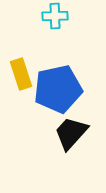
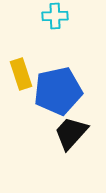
blue pentagon: moved 2 px down
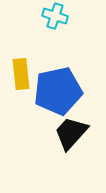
cyan cross: rotated 20 degrees clockwise
yellow rectangle: rotated 12 degrees clockwise
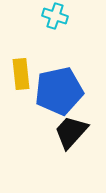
blue pentagon: moved 1 px right
black trapezoid: moved 1 px up
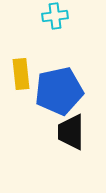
cyan cross: rotated 25 degrees counterclockwise
black trapezoid: rotated 42 degrees counterclockwise
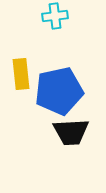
black trapezoid: rotated 93 degrees counterclockwise
